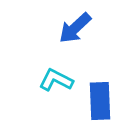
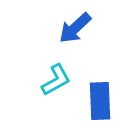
cyan L-shape: rotated 124 degrees clockwise
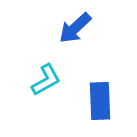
cyan L-shape: moved 10 px left
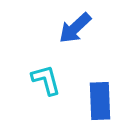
cyan L-shape: rotated 76 degrees counterclockwise
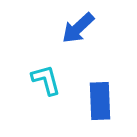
blue arrow: moved 3 px right
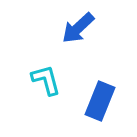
blue rectangle: rotated 24 degrees clockwise
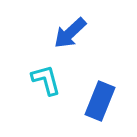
blue arrow: moved 8 px left, 5 px down
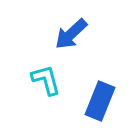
blue arrow: moved 1 px right, 1 px down
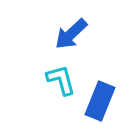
cyan L-shape: moved 15 px right
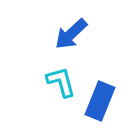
cyan L-shape: moved 2 px down
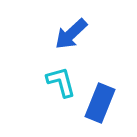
blue rectangle: moved 2 px down
